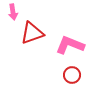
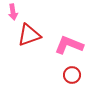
red triangle: moved 3 px left, 2 px down
pink L-shape: moved 1 px left
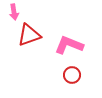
pink arrow: moved 1 px right
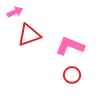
pink arrow: moved 1 px right; rotated 105 degrees counterclockwise
pink L-shape: moved 1 px right, 1 px down
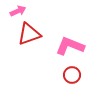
pink arrow: moved 3 px right, 1 px up
red triangle: moved 1 px up
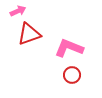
pink L-shape: moved 1 px left, 2 px down
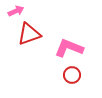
pink arrow: moved 2 px left
